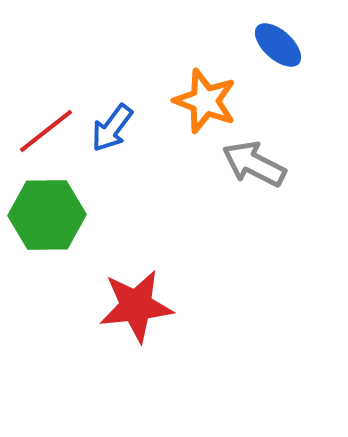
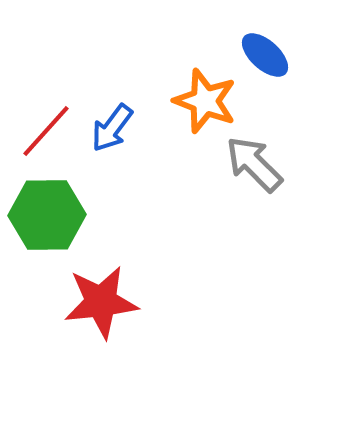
blue ellipse: moved 13 px left, 10 px down
red line: rotated 10 degrees counterclockwise
gray arrow: rotated 18 degrees clockwise
red star: moved 35 px left, 4 px up
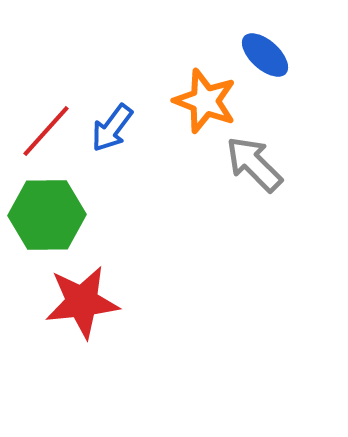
red star: moved 19 px left
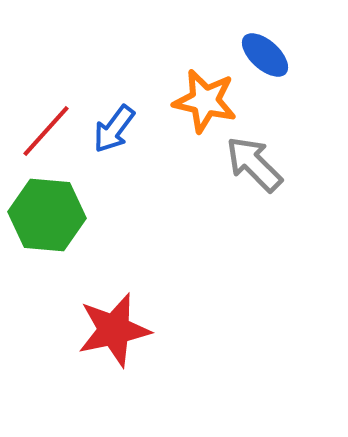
orange star: rotated 8 degrees counterclockwise
blue arrow: moved 2 px right, 1 px down
green hexagon: rotated 6 degrees clockwise
red star: moved 32 px right, 28 px down; rotated 6 degrees counterclockwise
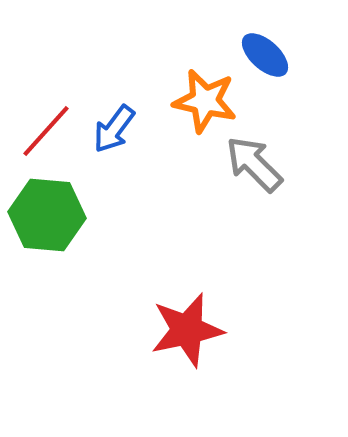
red star: moved 73 px right
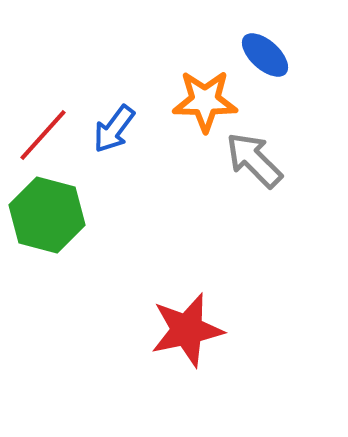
orange star: rotated 12 degrees counterclockwise
red line: moved 3 px left, 4 px down
gray arrow: moved 4 px up
green hexagon: rotated 10 degrees clockwise
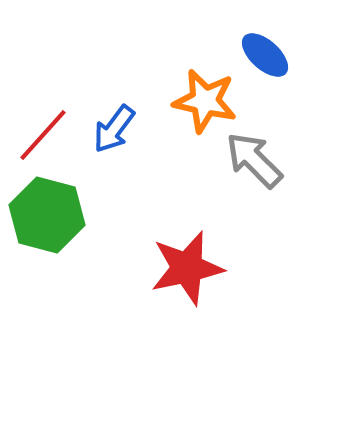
orange star: rotated 12 degrees clockwise
red star: moved 62 px up
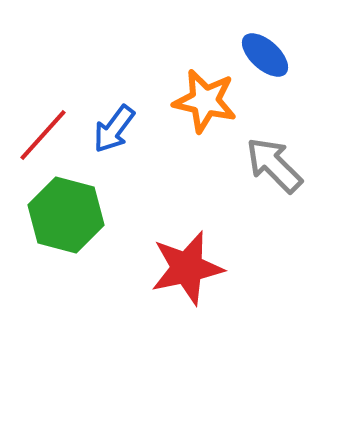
gray arrow: moved 20 px right, 5 px down
green hexagon: moved 19 px right
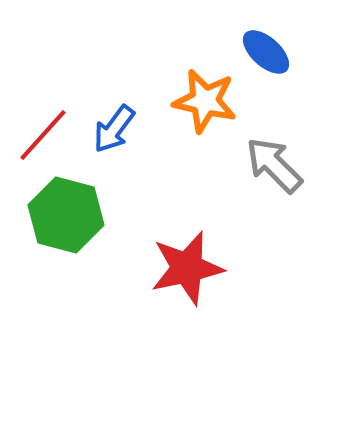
blue ellipse: moved 1 px right, 3 px up
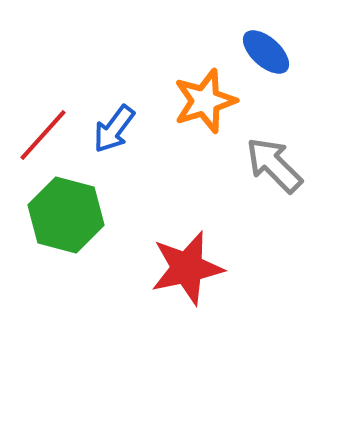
orange star: rotated 30 degrees counterclockwise
